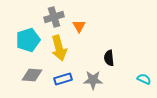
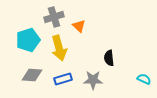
orange triangle: rotated 16 degrees counterclockwise
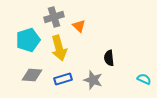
gray star: rotated 18 degrees clockwise
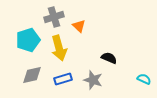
black semicircle: rotated 119 degrees clockwise
gray diamond: rotated 15 degrees counterclockwise
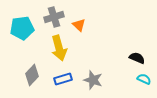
orange triangle: moved 1 px up
cyan pentagon: moved 6 px left, 12 px up; rotated 10 degrees clockwise
black semicircle: moved 28 px right
gray diamond: rotated 35 degrees counterclockwise
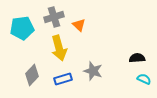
black semicircle: rotated 28 degrees counterclockwise
gray star: moved 9 px up
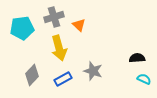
blue rectangle: rotated 12 degrees counterclockwise
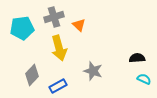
blue rectangle: moved 5 px left, 7 px down
